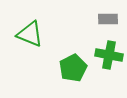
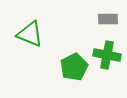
green cross: moved 2 px left
green pentagon: moved 1 px right, 1 px up
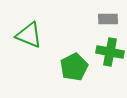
green triangle: moved 1 px left, 1 px down
green cross: moved 3 px right, 3 px up
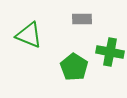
gray rectangle: moved 26 px left
green pentagon: rotated 12 degrees counterclockwise
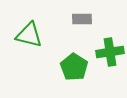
green triangle: rotated 8 degrees counterclockwise
green cross: rotated 20 degrees counterclockwise
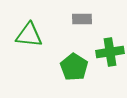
green triangle: rotated 8 degrees counterclockwise
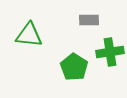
gray rectangle: moved 7 px right, 1 px down
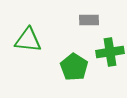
green triangle: moved 1 px left, 5 px down
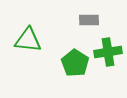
green cross: moved 2 px left
green pentagon: moved 1 px right, 4 px up
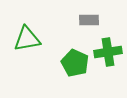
green triangle: moved 1 px left, 1 px up; rotated 16 degrees counterclockwise
green pentagon: rotated 8 degrees counterclockwise
